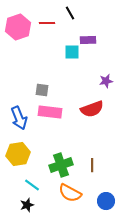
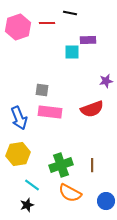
black line: rotated 48 degrees counterclockwise
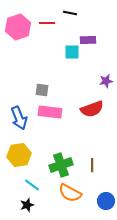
yellow hexagon: moved 1 px right, 1 px down
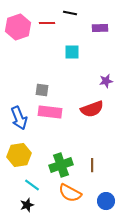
purple rectangle: moved 12 px right, 12 px up
